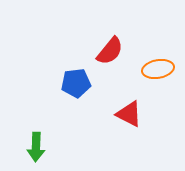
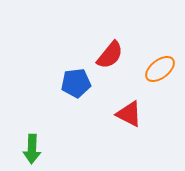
red semicircle: moved 4 px down
orange ellipse: moved 2 px right; rotated 28 degrees counterclockwise
green arrow: moved 4 px left, 2 px down
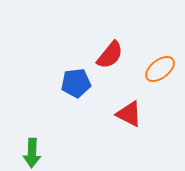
green arrow: moved 4 px down
